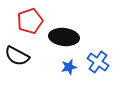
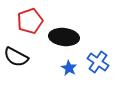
black semicircle: moved 1 px left, 1 px down
blue star: moved 1 px down; rotated 28 degrees counterclockwise
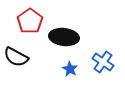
red pentagon: rotated 15 degrees counterclockwise
blue cross: moved 5 px right
blue star: moved 1 px right, 1 px down
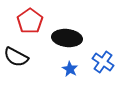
black ellipse: moved 3 px right, 1 px down
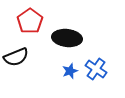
black semicircle: rotated 50 degrees counterclockwise
blue cross: moved 7 px left, 7 px down
blue star: moved 2 px down; rotated 21 degrees clockwise
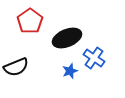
black ellipse: rotated 28 degrees counterclockwise
black semicircle: moved 10 px down
blue cross: moved 2 px left, 11 px up
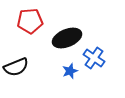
red pentagon: rotated 30 degrees clockwise
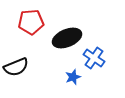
red pentagon: moved 1 px right, 1 px down
blue star: moved 3 px right, 6 px down
